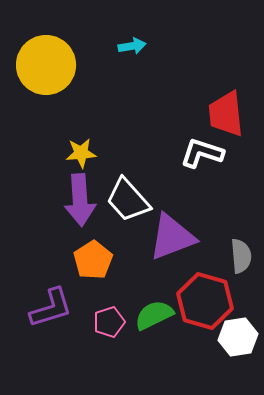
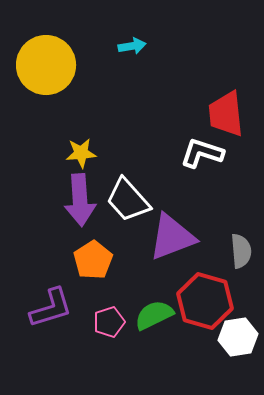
gray semicircle: moved 5 px up
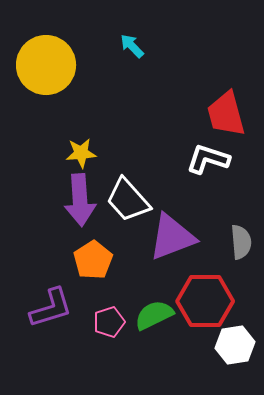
cyan arrow: rotated 124 degrees counterclockwise
red trapezoid: rotated 9 degrees counterclockwise
white L-shape: moved 6 px right, 6 px down
gray semicircle: moved 9 px up
red hexagon: rotated 16 degrees counterclockwise
white hexagon: moved 3 px left, 8 px down
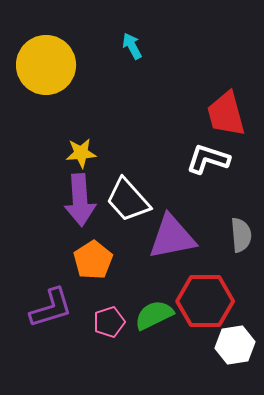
cyan arrow: rotated 16 degrees clockwise
purple triangle: rotated 10 degrees clockwise
gray semicircle: moved 7 px up
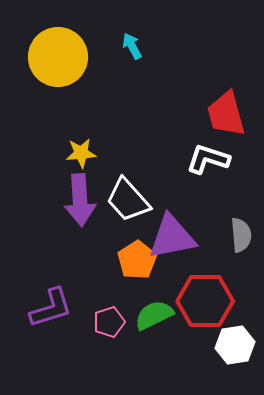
yellow circle: moved 12 px right, 8 px up
orange pentagon: moved 44 px right
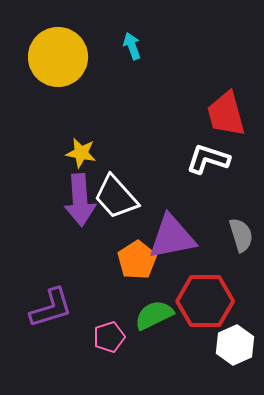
cyan arrow: rotated 8 degrees clockwise
yellow star: rotated 16 degrees clockwise
white trapezoid: moved 12 px left, 3 px up
gray semicircle: rotated 12 degrees counterclockwise
pink pentagon: moved 15 px down
white hexagon: rotated 15 degrees counterclockwise
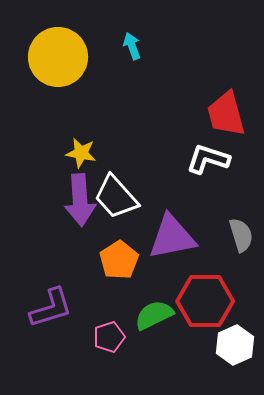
orange pentagon: moved 18 px left
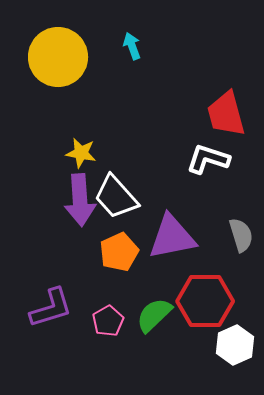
orange pentagon: moved 8 px up; rotated 9 degrees clockwise
green semicircle: rotated 18 degrees counterclockwise
pink pentagon: moved 1 px left, 16 px up; rotated 12 degrees counterclockwise
